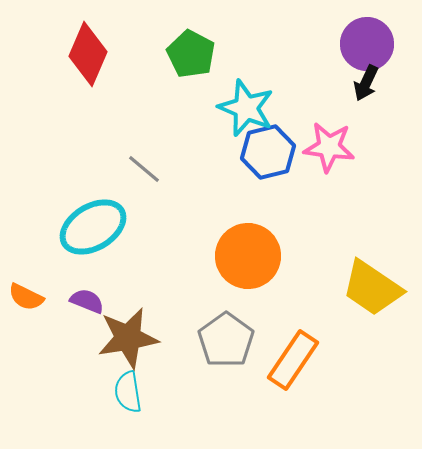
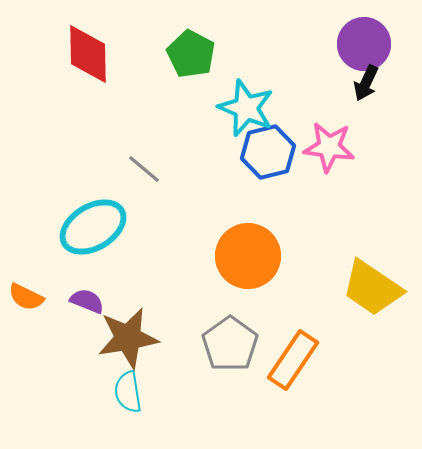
purple circle: moved 3 px left
red diamond: rotated 24 degrees counterclockwise
gray pentagon: moved 4 px right, 4 px down
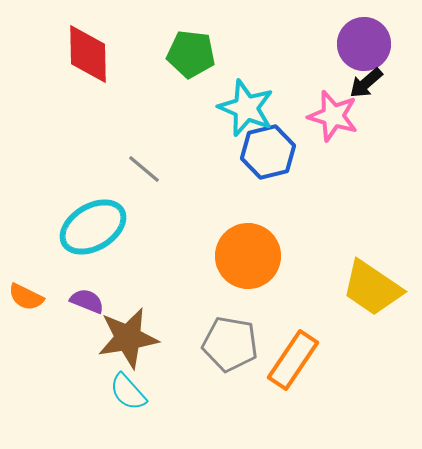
green pentagon: rotated 21 degrees counterclockwise
black arrow: rotated 24 degrees clockwise
pink star: moved 4 px right, 31 px up; rotated 9 degrees clockwise
gray pentagon: rotated 26 degrees counterclockwise
cyan semicircle: rotated 33 degrees counterclockwise
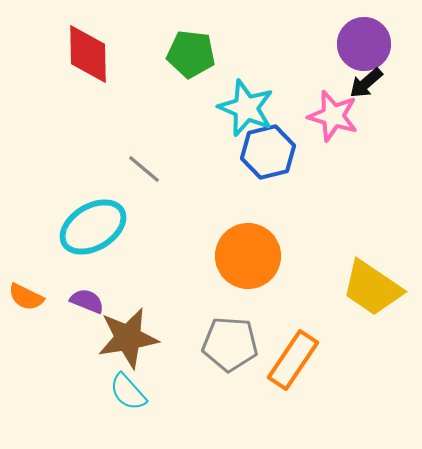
gray pentagon: rotated 6 degrees counterclockwise
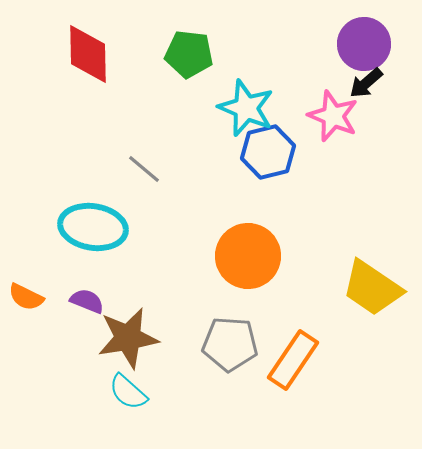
green pentagon: moved 2 px left
pink star: rotated 6 degrees clockwise
cyan ellipse: rotated 40 degrees clockwise
cyan semicircle: rotated 6 degrees counterclockwise
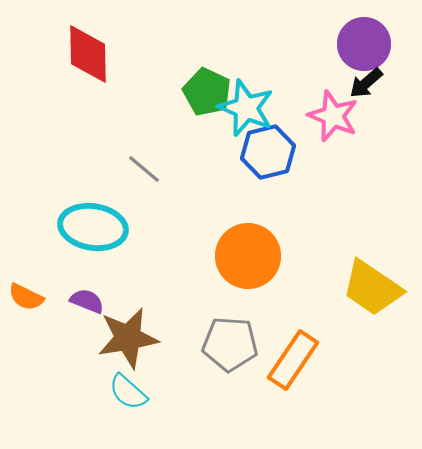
green pentagon: moved 18 px right, 38 px down; rotated 18 degrees clockwise
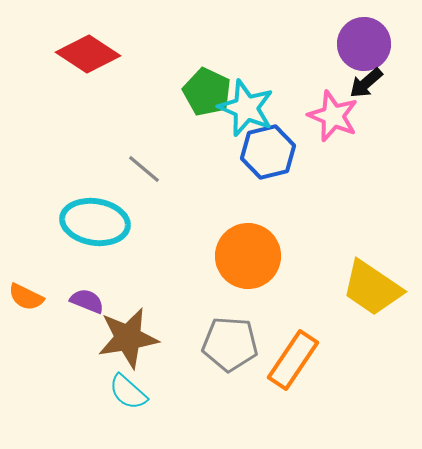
red diamond: rotated 56 degrees counterclockwise
cyan ellipse: moved 2 px right, 5 px up
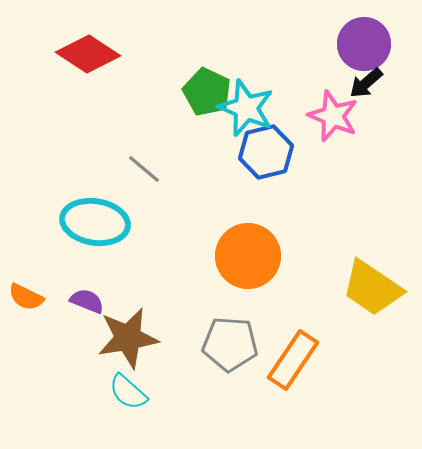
blue hexagon: moved 2 px left
